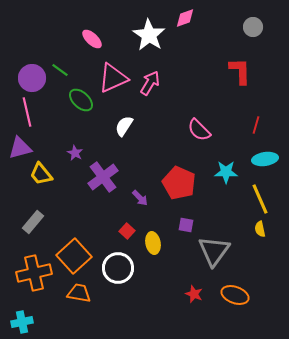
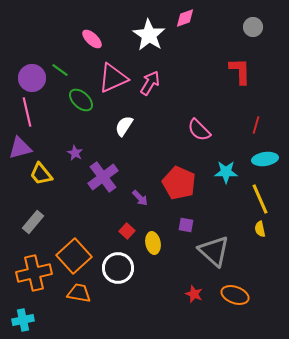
gray triangle: rotated 24 degrees counterclockwise
cyan cross: moved 1 px right, 2 px up
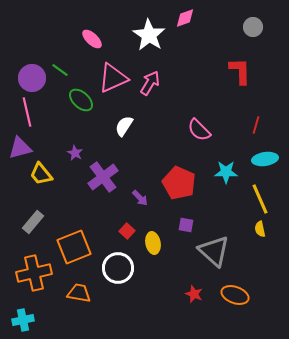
orange square: moved 9 px up; rotated 20 degrees clockwise
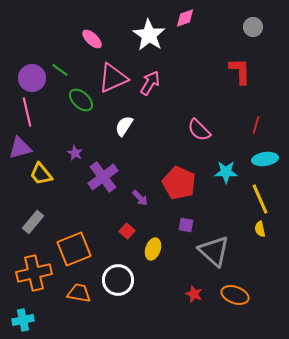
yellow ellipse: moved 6 px down; rotated 30 degrees clockwise
orange square: moved 2 px down
white circle: moved 12 px down
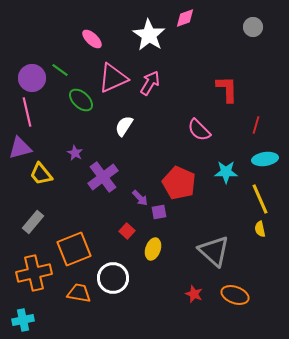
red L-shape: moved 13 px left, 18 px down
purple square: moved 27 px left, 13 px up; rotated 21 degrees counterclockwise
white circle: moved 5 px left, 2 px up
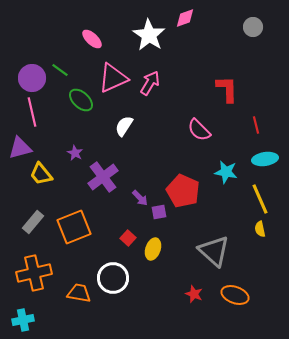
pink line: moved 5 px right
red line: rotated 30 degrees counterclockwise
cyan star: rotated 10 degrees clockwise
red pentagon: moved 4 px right, 8 px down
red square: moved 1 px right, 7 px down
orange square: moved 22 px up
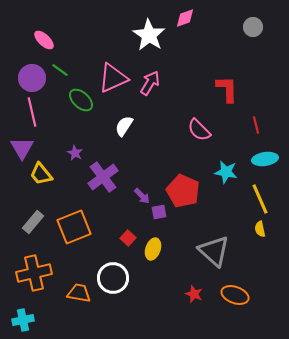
pink ellipse: moved 48 px left, 1 px down
purple triangle: moved 2 px right; rotated 45 degrees counterclockwise
purple arrow: moved 2 px right, 2 px up
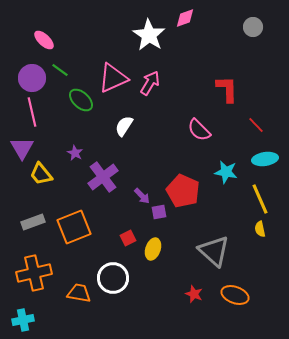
red line: rotated 30 degrees counterclockwise
gray rectangle: rotated 30 degrees clockwise
red square: rotated 21 degrees clockwise
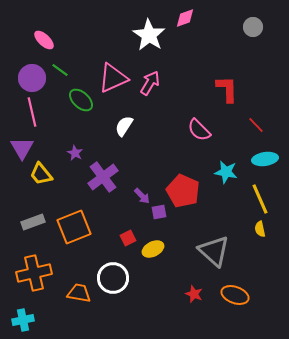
yellow ellipse: rotated 45 degrees clockwise
